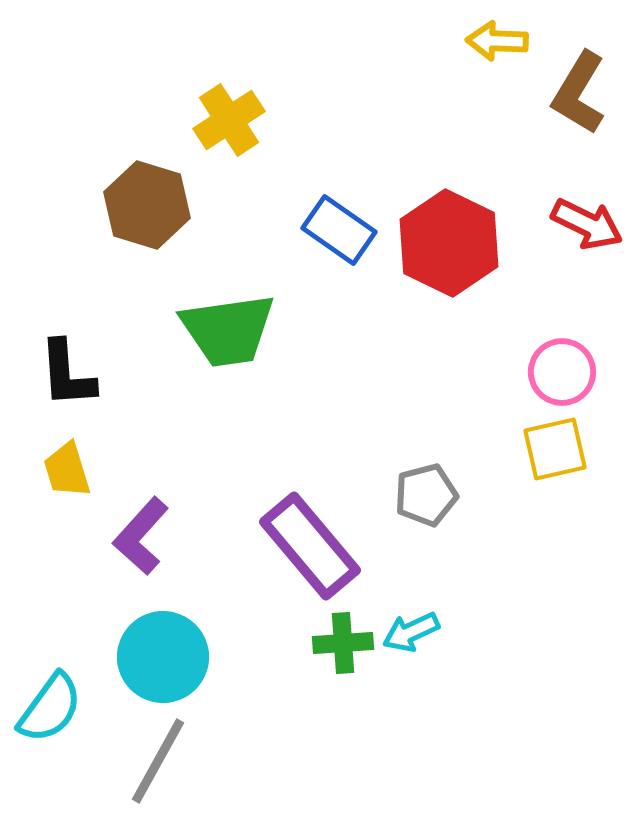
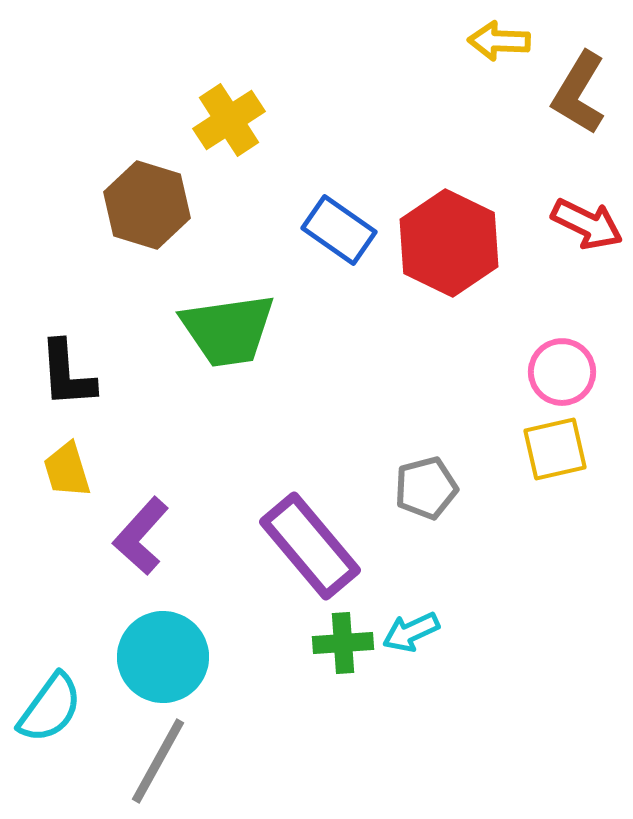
yellow arrow: moved 2 px right
gray pentagon: moved 7 px up
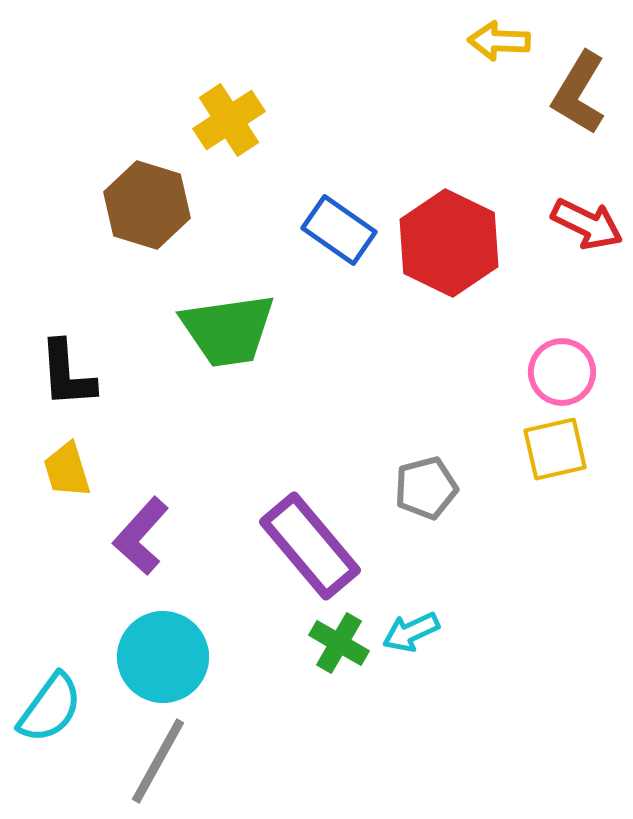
green cross: moved 4 px left; rotated 34 degrees clockwise
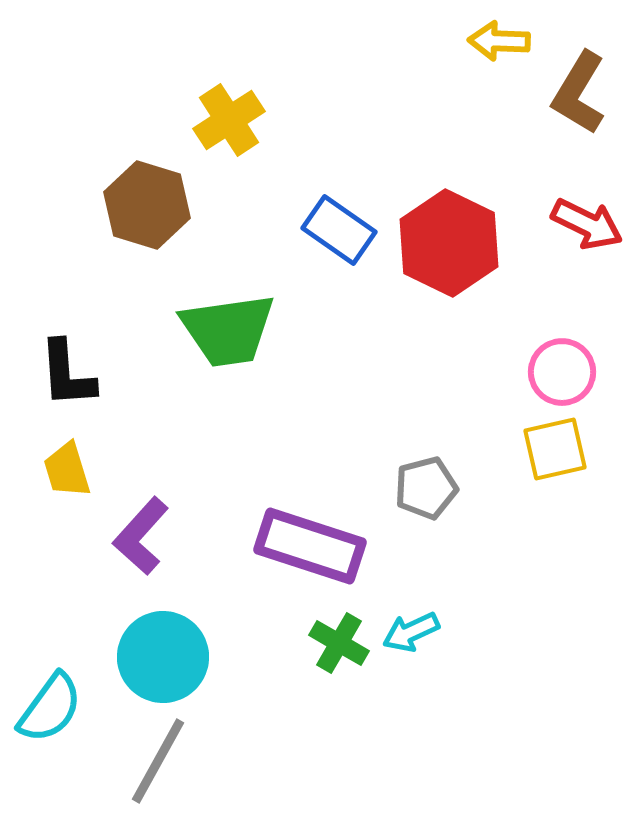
purple rectangle: rotated 32 degrees counterclockwise
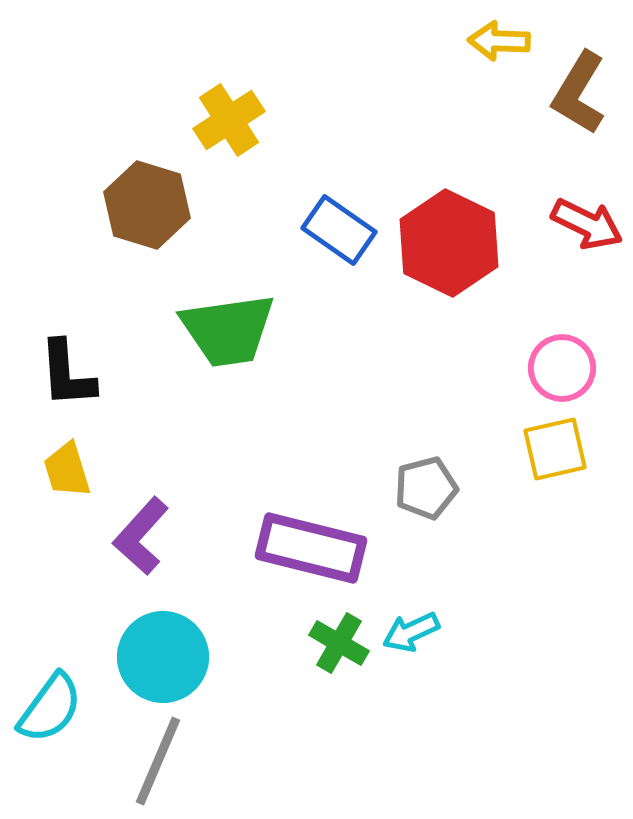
pink circle: moved 4 px up
purple rectangle: moved 1 px right, 2 px down; rotated 4 degrees counterclockwise
gray line: rotated 6 degrees counterclockwise
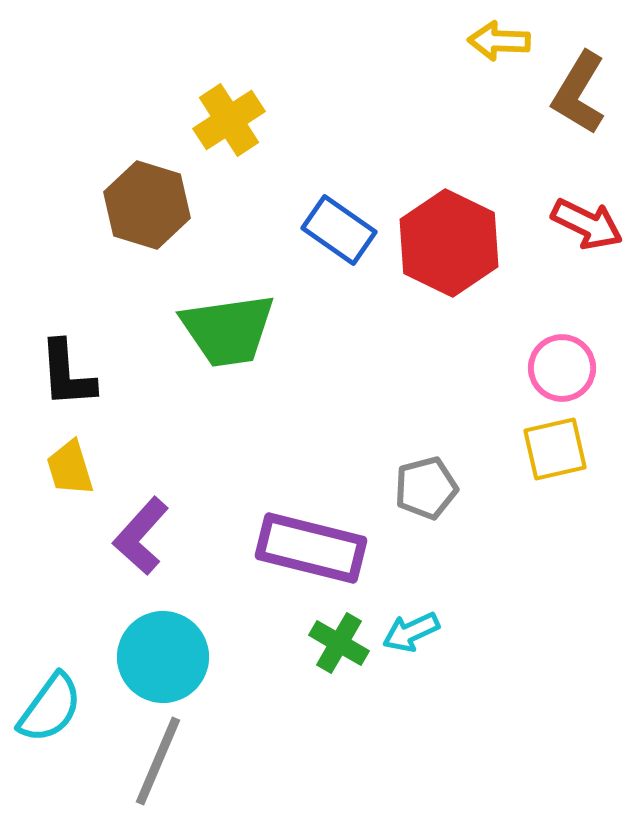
yellow trapezoid: moved 3 px right, 2 px up
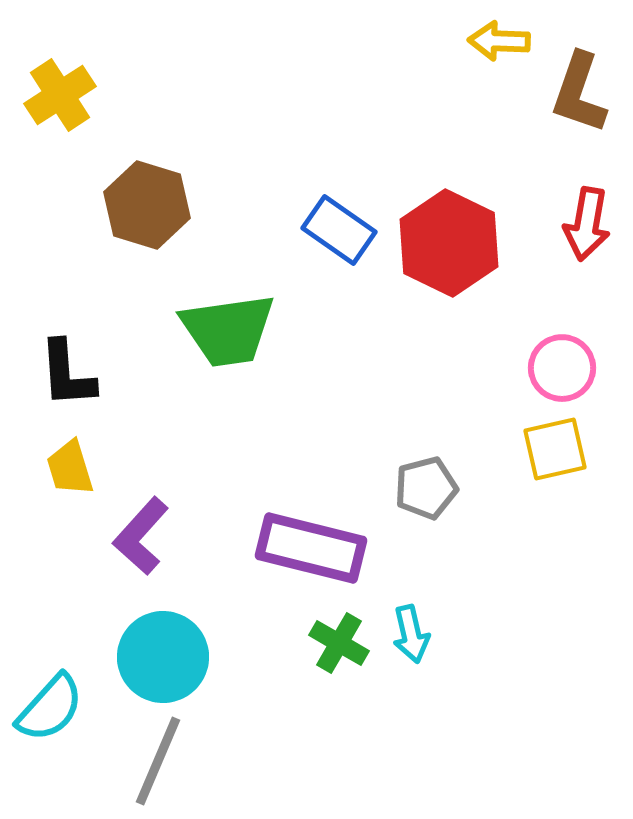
brown L-shape: rotated 12 degrees counterclockwise
yellow cross: moved 169 px left, 25 px up
red arrow: rotated 74 degrees clockwise
cyan arrow: moved 2 px down; rotated 78 degrees counterclockwise
cyan semicircle: rotated 6 degrees clockwise
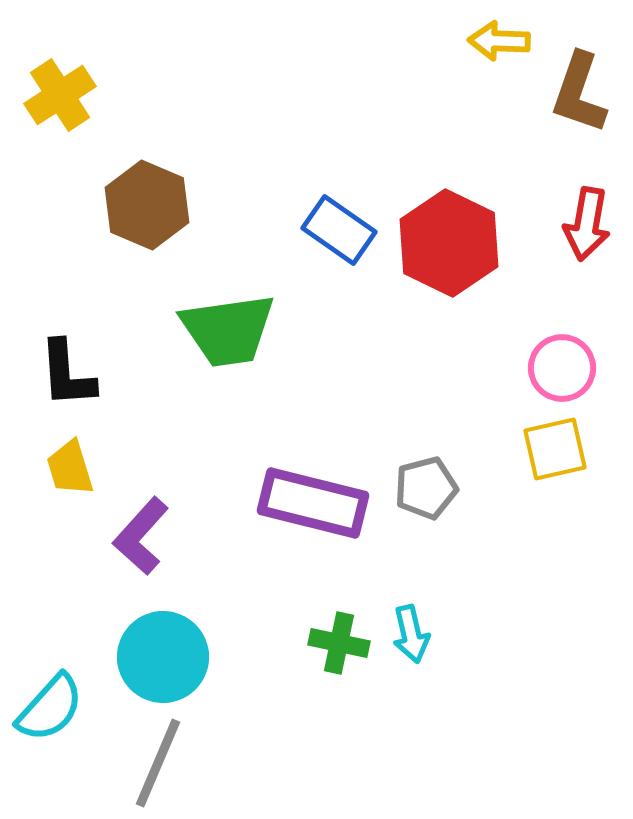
brown hexagon: rotated 6 degrees clockwise
purple rectangle: moved 2 px right, 45 px up
green cross: rotated 18 degrees counterclockwise
gray line: moved 2 px down
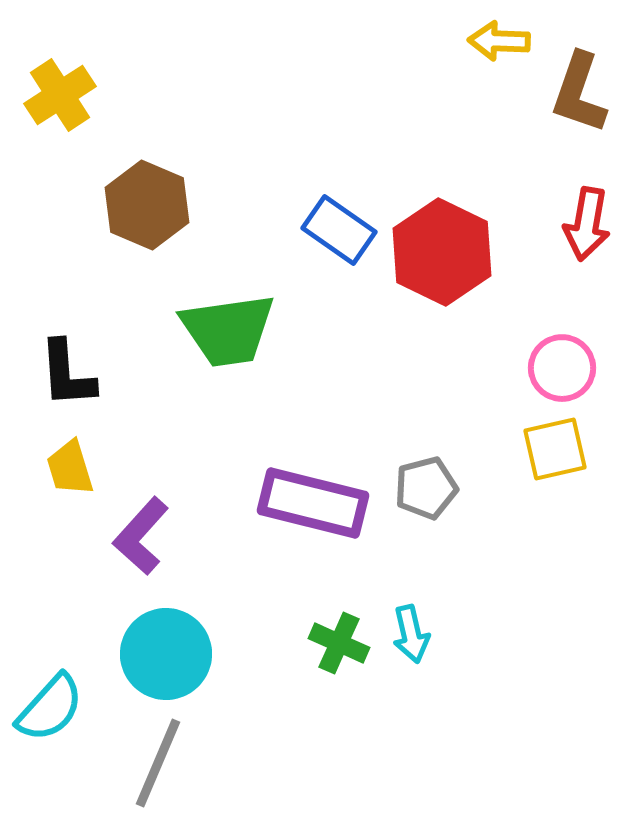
red hexagon: moved 7 px left, 9 px down
green cross: rotated 12 degrees clockwise
cyan circle: moved 3 px right, 3 px up
